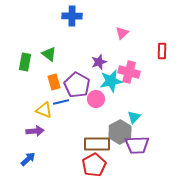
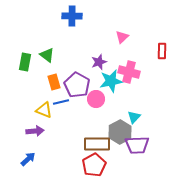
pink triangle: moved 4 px down
green triangle: moved 2 px left, 1 px down
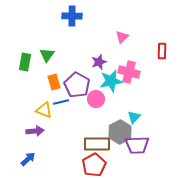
green triangle: rotated 28 degrees clockwise
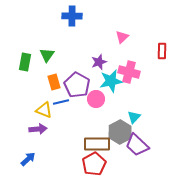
purple arrow: moved 3 px right, 2 px up
purple trapezoid: rotated 45 degrees clockwise
red pentagon: moved 1 px up
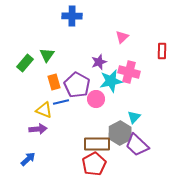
green rectangle: moved 1 px down; rotated 30 degrees clockwise
gray hexagon: moved 1 px down
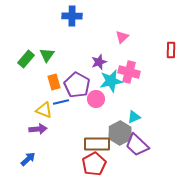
red rectangle: moved 9 px right, 1 px up
green rectangle: moved 1 px right, 4 px up
cyan triangle: rotated 24 degrees clockwise
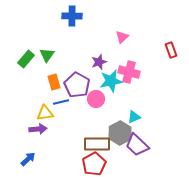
red rectangle: rotated 21 degrees counterclockwise
yellow triangle: moved 1 px right, 3 px down; rotated 30 degrees counterclockwise
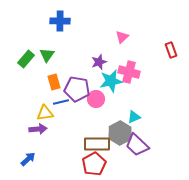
blue cross: moved 12 px left, 5 px down
purple pentagon: moved 4 px down; rotated 20 degrees counterclockwise
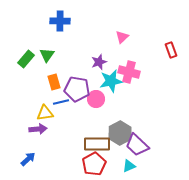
cyan triangle: moved 5 px left, 49 px down
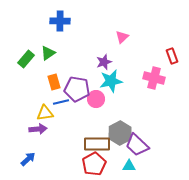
red rectangle: moved 1 px right, 6 px down
green triangle: moved 1 px right, 2 px up; rotated 21 degrees clockwise
purple star: moved 5 px right
pink cross: moved 25 px right, 6 px down
cyan triangle: rotated 24 degrees clockwise
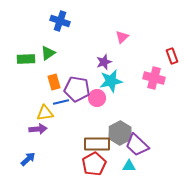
blue cross: rotated 18 degrees clockwise
green rectangle: rotated 48 degrees clockwise
pink circle: moved 1 px right, 1 px up
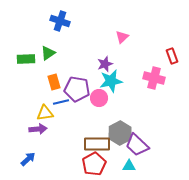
purple star: moved 1 px right, 2 px down
pink circle: moved 2 px right
